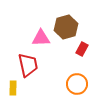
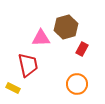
yellow rectangle: rotated 64 degrees counterclockwise
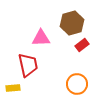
brown hexagon: moved 6 px right, 4 px up
red rectangle: moved 4 px up; rotated 24 degrees clockwise
yellow rectangle: rotated 32 degrees counterclockwise
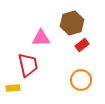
orange circle: moved 4 px right, 4 px up
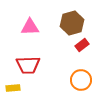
pink triangle: moved 11 px left, 11 px up
red trapezoid: rotated 100 degrees clockwise
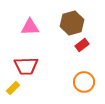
red trapezoid: moved 2 px left, 1 px down
orange circle: moved 3 px right, 2 px down
yellow rectangle: rotated 40 degrees counterclockwise
